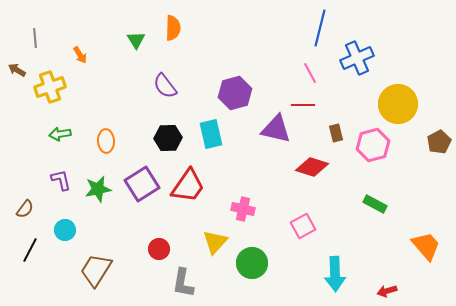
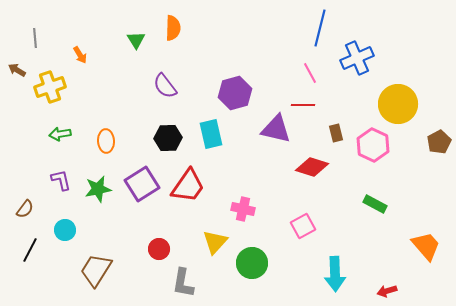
pink hexagon: rotated 20 degrees counterclockwise
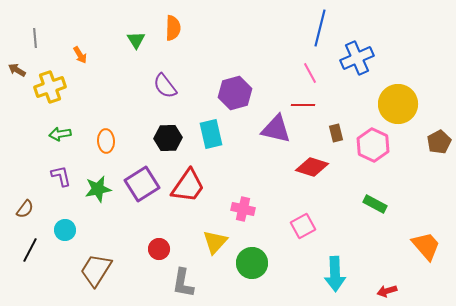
purple L-shape: moved 4 px up
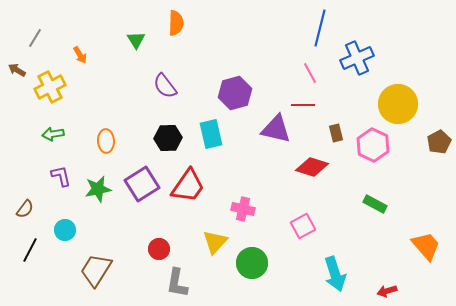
orange semicircle: moved 3 px right, 5 px up
gray line: rotated 36 degrees clockwise
yellow cross: rotated 8 degrees counterclockwise
green arrow: moved 7 px left
cyan arrow: rotated 16 degrees counterclockwise
gray L-shape: moved 6 px left
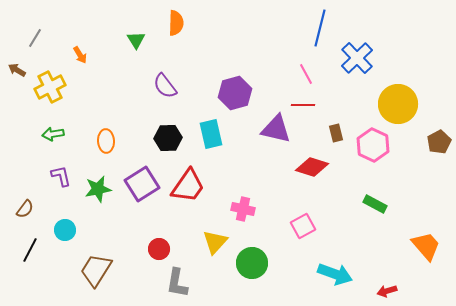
blue cross: rotated 20 degrees counterclockwise
pink line: moved 4 px left, 1 px down
cyan arrow: rotated 52 degrees counterclockwise
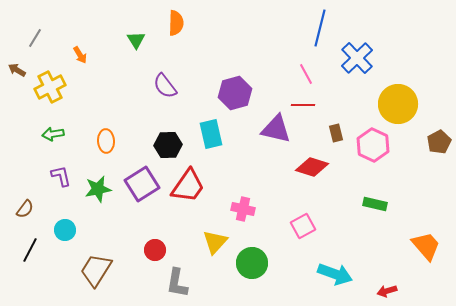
black hexagon: moved 7 px down
green rectangle: rotated 15 degrees counterclockwise
red circle: moved 4 px left, 1 px down
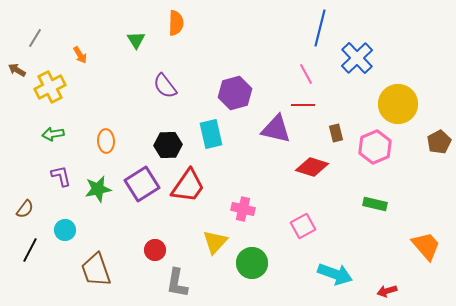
pink hexagon: moved 2 px right, 2 px down; rotated 12 degrees clockwise
brown trapezoid: rotated 51 degrees counterclockwise
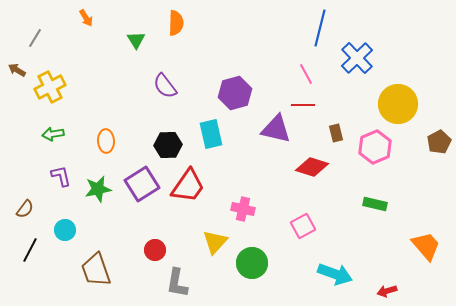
orange arrow: moved 6 px right, 37 px up
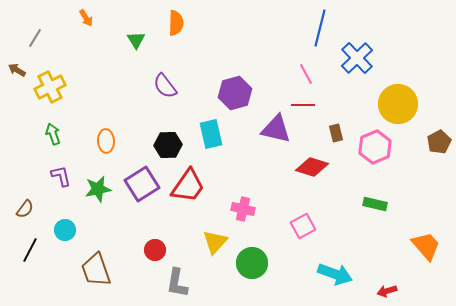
green arrow: rotated 80 degrees clockwise
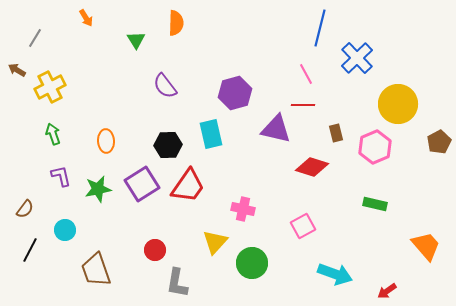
red arrow: rotated 18 degrees counterclockwise
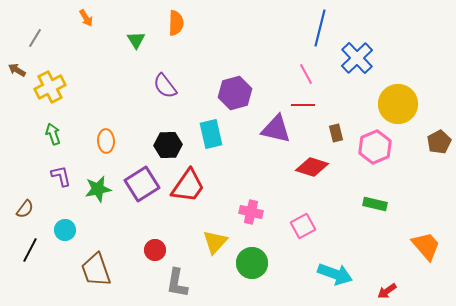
pink cross: moved 8 px right, 3 px down
